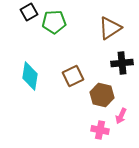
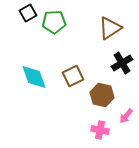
black square: moved 1 px left, 1 px down
black cross: rotated 25 degrees counterclockwise
cyan diamond: moved 4 px right, 1 px down; rotated 28 degrees counterclockwise
pink arrow: moved 5 px right; rotated 14 degrees clockwise
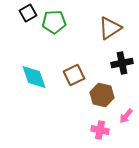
black cross: rotated 20 degrees clockwise
brown square: moved 1 px right, 1 px up
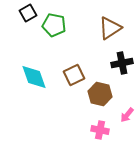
green pentagon: moved 3 px down; rotated 15 degrees clockwise
brown hexagon: moved 2 px left, 1 px up
pink arrow: moved 1 px right, 1 px up
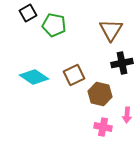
brown triangle: moved 1 px right, 2 px down; rotated 25 degrees counterclockwise
cyan diamond: rotated 36 degrees counterclockwise
pink arrow: rotated 35 degrees counterclockwise
pink cross: moved 3 px right, 3 px up
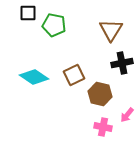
black square: rotated 30 degrees clockwise
pink arrow: rotated 35 degrees clockwise
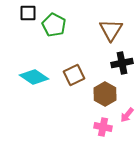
green pentagon: rotated 15 degrees clockwise
brown hexagon: moved 5 px right; rotated 15 degrees clockwise
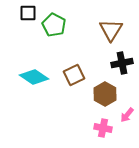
pink cross: moved 1 px down
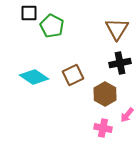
black square: moved 1 px right
green pentagon: moved 2 px left, 1 px down
brown triangle: moved 6 px right, 1 px up
black cross: moved 2 px left
brown square: moved 1 px left
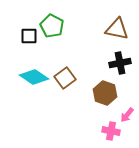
black square: moved 23 px down
brown triangle: rotated 50 degrees counterclockwise
brown square: moved 8 px left, 3 px down; rotated 10 degrees counterclockwise
brown hexagon: moved 1 px up; rotated 10 degrees counterclockwise
pink cross: moved 8 px right, 3 px down
